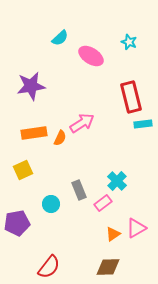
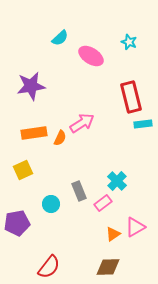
gray rectangle: moved 1 px down
pink triangle: moved 1 px left, 1 px up
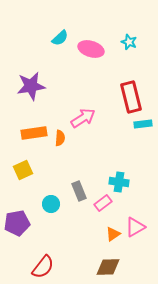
pink ellipse: moved 7 px up; rotated 15 degrees counterclockwise
pink arrow: moved 1 px right, 5 px up
orange semicircle: rotated 21 degrees counterclockwise
cyan cross: moved 2 px right, 1 px down; rotated 36 degrees counterclockwise
red semicircle: moved 6 px left
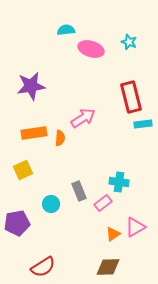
cyan semicircle: moved 6 px right, 8 px up; rotated 144 degrees counterclockwise
red semicircle: rotated 20 degrees clockwise
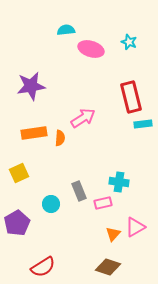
yellow square: moved 4 px left, 3 px down
pink rectangle: rotated 24 degrees clockwise
purple pentagon: rotated 20 degrees counterclockwise
orange triangle: rotated 14 degrees counterclockwise
brown diamond: rotated 20 degrees clockwise
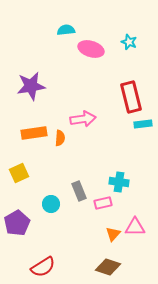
pink arrow: moved 1 px down; rotated 25 degrees clockwise
pink triangle: rotated 30 degrees clockwise
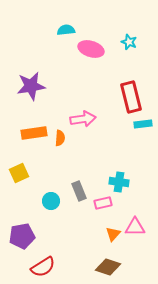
cyan circle: moved 3 px up
purple pentagon: moved 5 px right, 13 px down; rotated 20 degrees clockwise
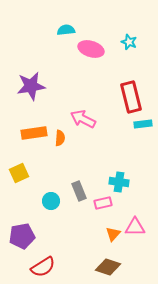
pink arrow: rotated 145 degrees counterclockwise
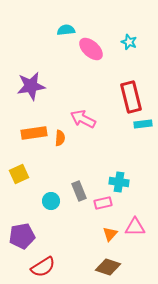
pink ellipse: rotated 25 degrees clockwise
yellow square: moved 1 px down
orange triangle: moved 3 px left
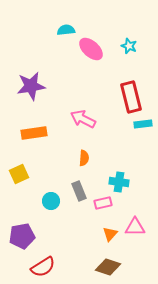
cyan star: moved 4 px down
orange semicircle: moved 24 px right, 20 px down
